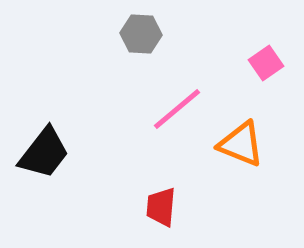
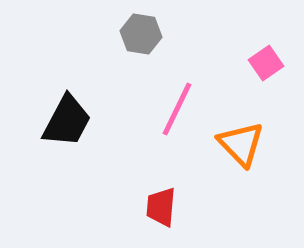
gray hexagon: rotated 6 degrees clockwise
pink line: rotated 24 degrees counterclockwise
orange triangle: rotated 24 degrees clockwise
black trapezoid: moved 23 px right, 32 px up; rotated 10 degrees counterclockwise
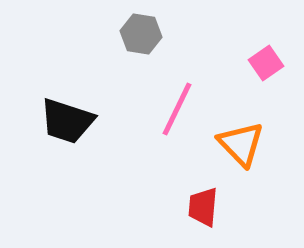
black trapezoid: rotated 80 degrees clockwise
red trapezoid: moved 42 px right
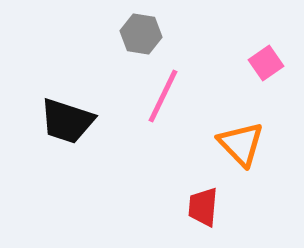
pink line: moved 14 px left, 13 px up
